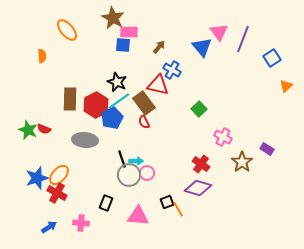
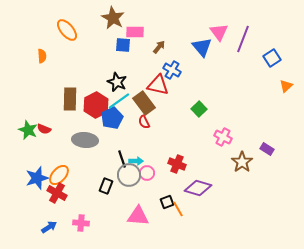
pink rectangle at (129, 32): moved 6 px right
red cross at (201, 164): moved 24 px left; rotated 12 degrees counterclockwise
black rectangle at (106, 203): moved 17 px up
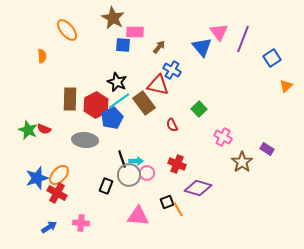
red semicircle at (144, 122): moved 28 px right, 3 px down
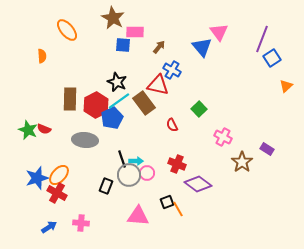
purple line at (243, 39): moved 19 px right
purple diamond at (198, 188): moved 4 px up; rotated 20 degrees clockwise
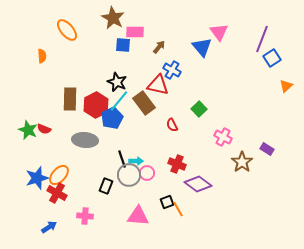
cyan line at (119, 101): rotated 15 degrees counterclockwise
pink cross at (81, 223): moved 4 px right, 7 px up
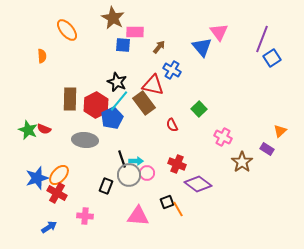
red triangle at (158, 85): moved 5 px left
orange triangle at (286, 86): moved 6 px left, 45 px down
